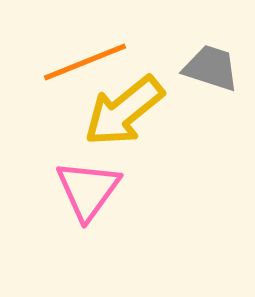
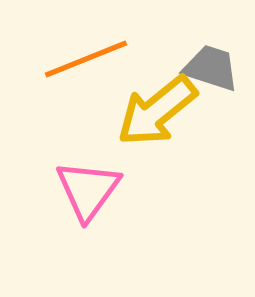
orange line: moved 1 px right, 3 px up
yellow arrow: moved 33 px right
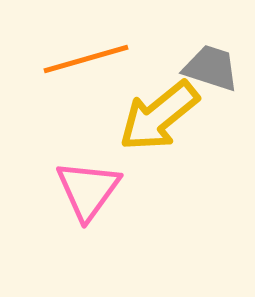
orange line: rotated 6 degrees clockwise
yellow arrow: moved 2 px right, 5 px down
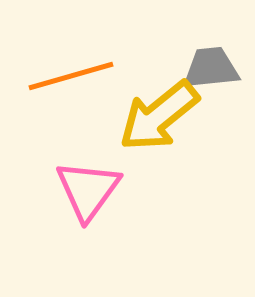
orange line: moved 15 px left, 17 px down
gray trapezoid: rotated 24 degrees counterclockwise
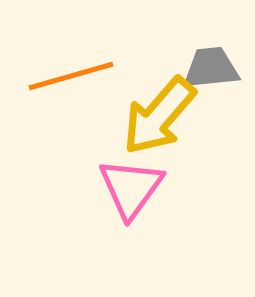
yellow arrow: rotated 10 degrees counterclockwise
pink triangle: moved 43 px right, 2 px up
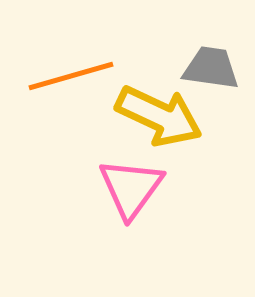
gray trapezoid: rotated 14 degrees clockwise
yellow arrow: rotated 106 degrees counterclockwise
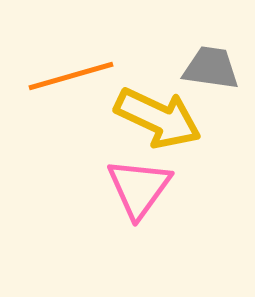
yellow arrow: moved 1 px left, 2 px down
pink triangle: moved 8 px right
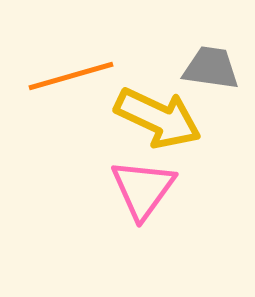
pink triangle: moved 4 px right, 1 px down
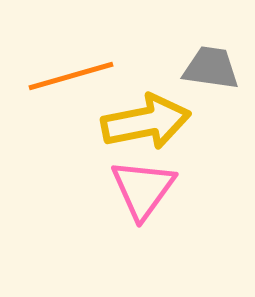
yellow arrow: moved 12 px left, 4 px down; rotated 36 degrees counterclockwise
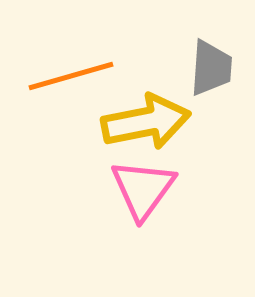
gray trapezoid: rotated 86 degrees clockwise
